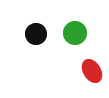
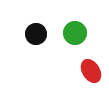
red ellipse: moved 1 px left
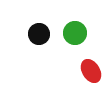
black circle: moved 3 px right
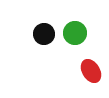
black circle: moved 5 px right
